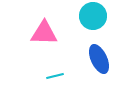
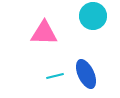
blue ellipse: moved 13 px left, 15 px down
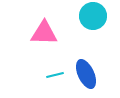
cyan line: moved 1 px up
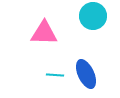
cyan line: rotated 18 degrees clockwise
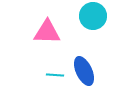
pink triangle: moved 3 px right, 1 px up
blue ellipse: moved 2 px left, 3 px up
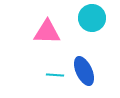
cyan circle: moved 1 px left, 2 px down
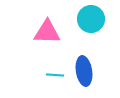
cyan circle: moved 1 px left, 1 px down
blue ellipse: rotated 16 degrees clockwise
